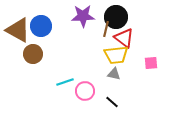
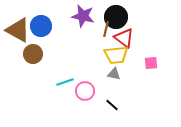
purple star: rotated 15 degrees clockwise
black line: moved 3 px down
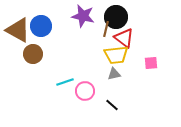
gray triangle: rotated 24 degrees counterclockwise
